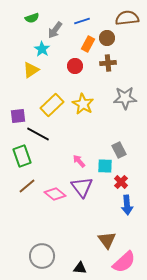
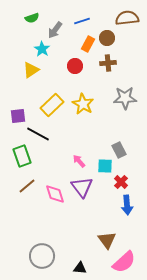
pink diamond: rotated 35 degrees clockwise
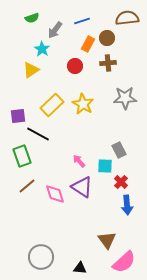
purple triangle: rotated 20 degrees counterclockwise
gray circle: moved 1 px left, 1 px down
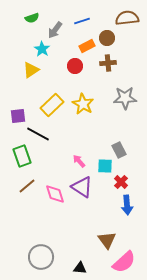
orange rectangle: moved 1 px left, 2 px down; rotated 35 degrees clockwise
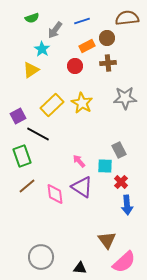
yellow star: moved 1 px left, 1 px up
purple square: rotated 21 degrees counterclockwise
pink diamond: rotated 10 degrees clockwise
